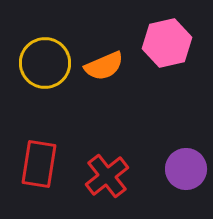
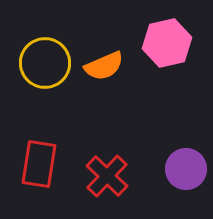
red cross: rotated 9 degrees counterclockwise
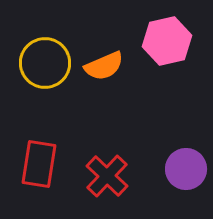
pink hexagon: moved 2 px up
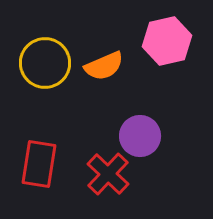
purple circle: moved 46 px left, 33 px up
red cross: moved 1 px right, 2 px up
